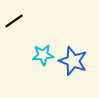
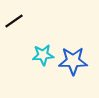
blue star: rotated 20 degrees counterclockwise
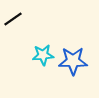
black line: moved 1 px left, 2 px up
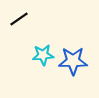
black line: moved 6 px right
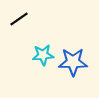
blue star: moved 1 px down
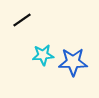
black line: moved 3 px right, 1 px down
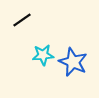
blue star: rotated 24 degrees clockwise
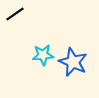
black line: moved 7 px left, 6 px up
